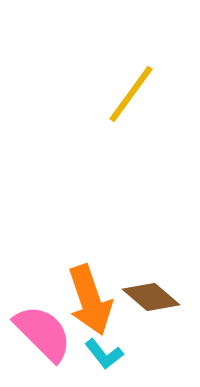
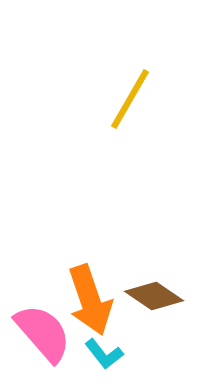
yellow line: moved 1 px left, 5 px down; rotated 6 degrees counterclockwise
brown diamond: moved 3 px right, 1 px up; rotated 6 degrees counterclockwise
pink semicircle: rotated 4 degrees clockwise
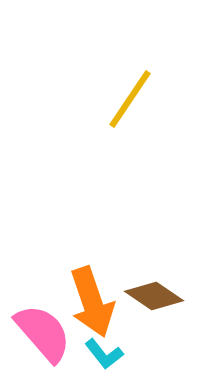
yellow line: rotated 4 degrees clockwise
orange arrow: moved 2 px right, 2 px down
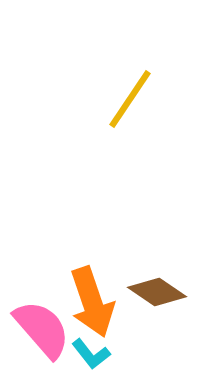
brown diamond: moved 3 px right, 4 px up
pink semicircle: moved 1 px left, 4 px up
cyan L-shape: moved 13 px left
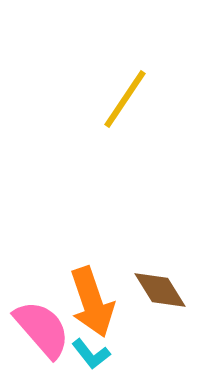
yellow line: moved 5 px left
brown diamond: moved 3 px right, 2 px up; rotated 24 degrees clockwise
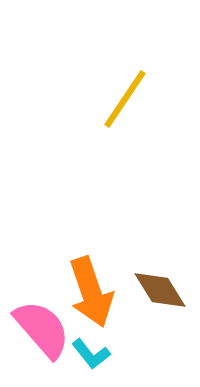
orange arrow: moved 1 px left, 10 px up
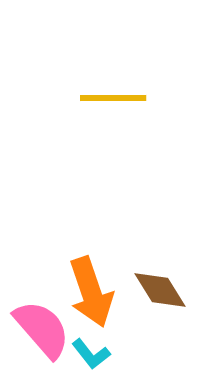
yellow line: moved 12 px left, 1 px up; rotated 56 degrees clockwise
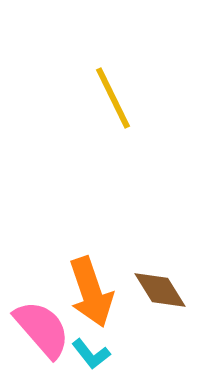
yellow line: rotated 64 degrees clockwise
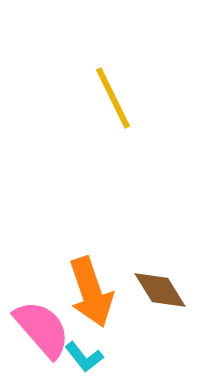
cyan L-shape: moved 7 px left, 3 px down
